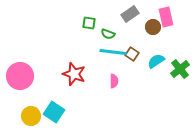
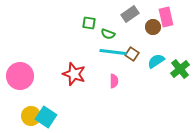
cyan square: moved 8 px left, 5 px down
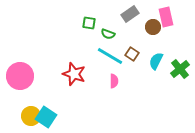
cyan line: moved 3 px left, 4 px down; rotated 24 degrees clockwise
cyan semicircle: rotated 30 degrees counterclockwise
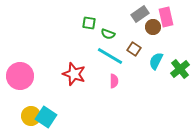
gray rectangle: moved 10 px right
brown square: moved 2 px right, 5 px up
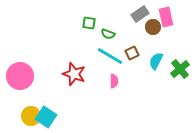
brown square: moved 2 px left, 4 px down; rotated 32 degrees clockwise
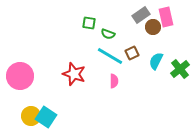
gray rectangle: moved 1 px right, 1 px down
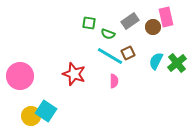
gray rectangle: moved 11 px left, 6 px down
brown square: moved 4 px left
green cross: moved 3 px left, 6 px up
cyan square: moved 6 px up
